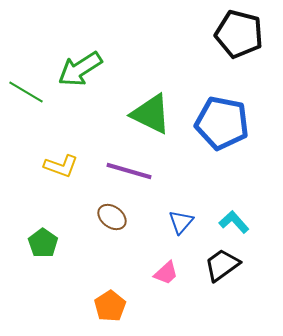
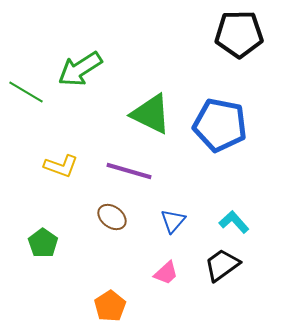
black pentagon: rotated 15 degrees counterclockwise
blue pentagon: moved 2 px left, 2 px down
blue triangle: moved 8 px left, 1 px up
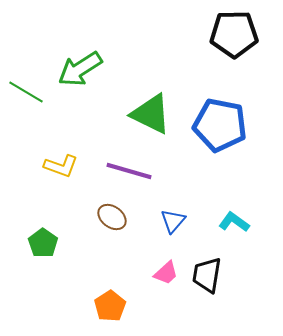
black pentagon: moved 5 px left
cyan L-shape: rotated 12 degrees counterclockwise
black trapezoid: moved 15 px left, 10 px down; rotated 45 degrees counterclockwise
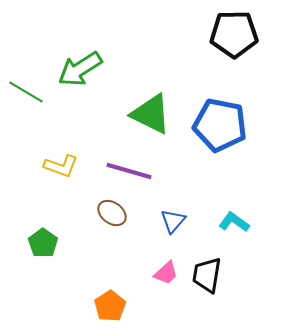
brown ellipse: moved 4 px up
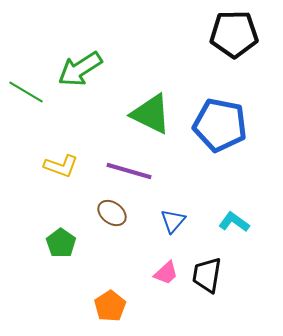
green pentagon: moved 18 px right
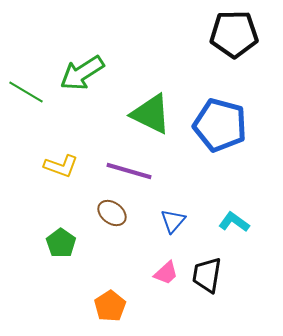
green arrow: moved 2 px right, 4 px down
blue pentagon: rotated 4 degrees clockwise
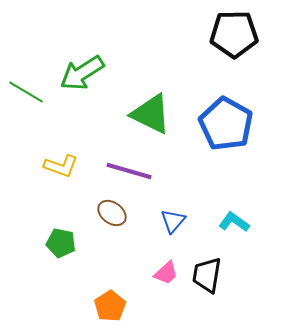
blue pentagon: moved 6 px right, 1 px up; rotated 14 degrees clockwise
green pentagon: rotated 24 degrees counterclockwise
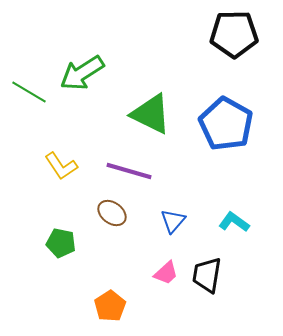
green line: moved 3 px right
yellow L-shape: rotated 36 degrees clockwise
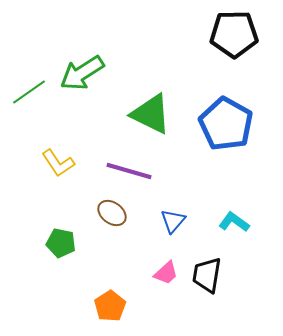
green line: rotated 66 degrees counterclockwise
yellow L-shape: moved 3 px left, 3 px up
